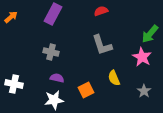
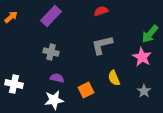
purple rectangle: moved 2 px left, 2 px down; rotated 15 degrees clockwise
gray L-shape: rotated 95 degrees clockwise
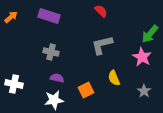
red semicircle: rotated 64 degrees clockwise
purple rectangle: moved 2 px left; rotated 65 degrees clockwise
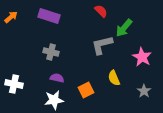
green arrow: moved 26 px left, 6 px up
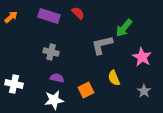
red semicircle: moved 23 px left, 2 px down
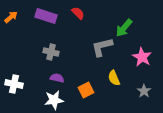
purple rectangle: moved 3 px left
gray L-shape: moved 2 px down
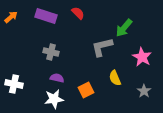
yellow semicircle: moved 1 px right
white star: moved 1 px up
